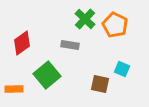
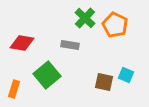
green cross: moved 1 px up
red diamond: rotated 45 degrees clockwise
cyan square: moved 4 px right, 6 px down
brown square: moved 4 px right, 2 px up
orange rectangle: rotated 72 degrees counterclockwise
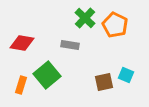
brown square: rotated 24 degrees counterclockwise
orange rectangle: moved 7 px right, 4 px up
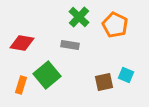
green cross: moved 6 px left, 1 px up
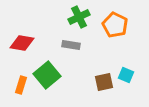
green cross: rotated 20 degrees clockwise
gray rectangle: moved 1 px right
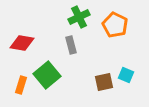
gray rectangle: rotated 66 degrees clockwise
